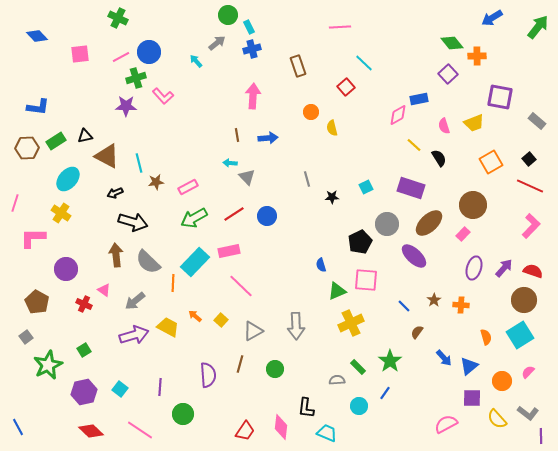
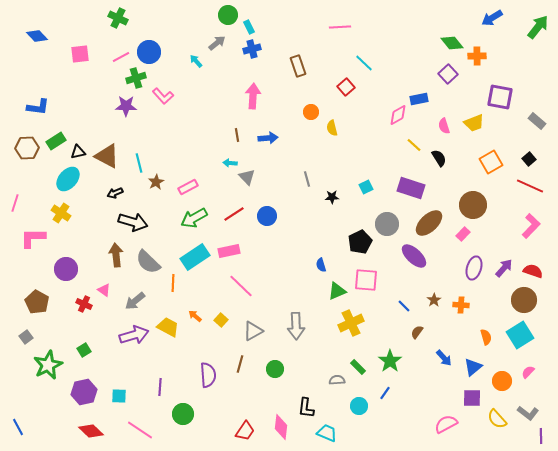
black triangle at (85, 136): moved 7 px left, 16 px down
brown star at (156, 182): rotated 21 degrees counterclockwise
cyan rectangle at (195, 262): moved 5 px up; rotated 12 degrees clockwise
blue triangle at (469, 366): moved 4 px right, 1 px down
cyan square at (120, 389): moved 1 px left, 7 px down; rotated 35 degrees counterclockwise
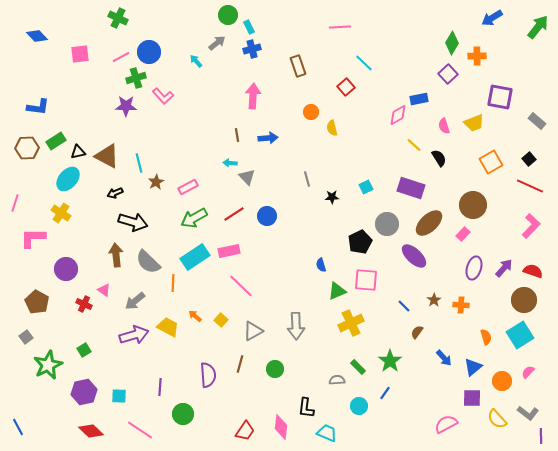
green diamond at (452, 43): rotated 70 degrees clockwise
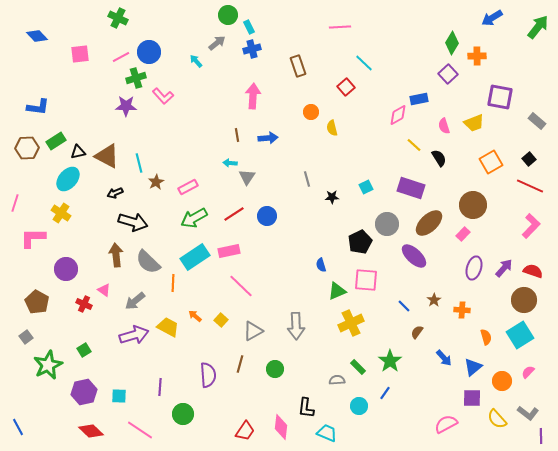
gray triangle at (247, 177): rotated 18 degrees clockwise
orange cross at (461, 305): moved 1 px right, 5 px down
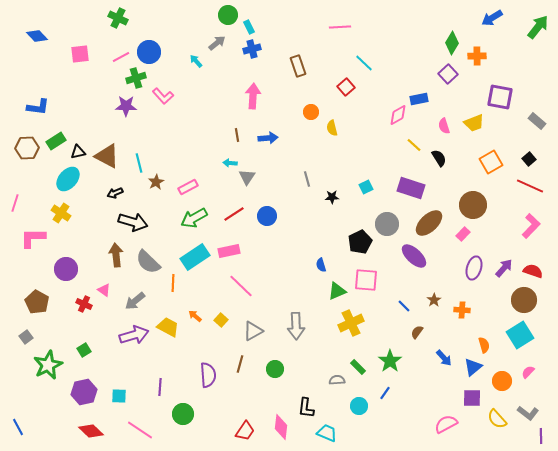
orange semicircle at (486, 337): moved 2 px left, 8 px down
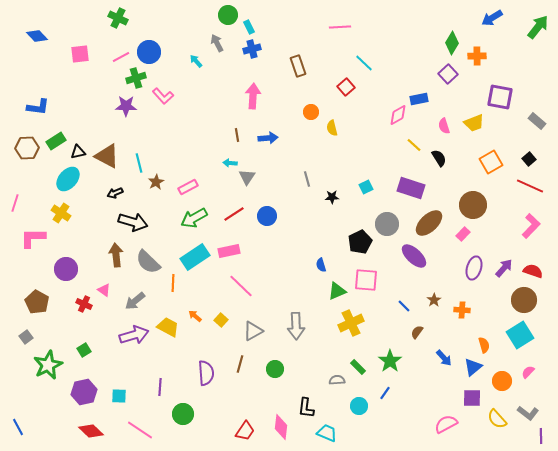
gray arrow at (217, 43): rotated 78 degrees counterclockwise
purple semicircle at (208, 375): moved 2 px left, 2 px up
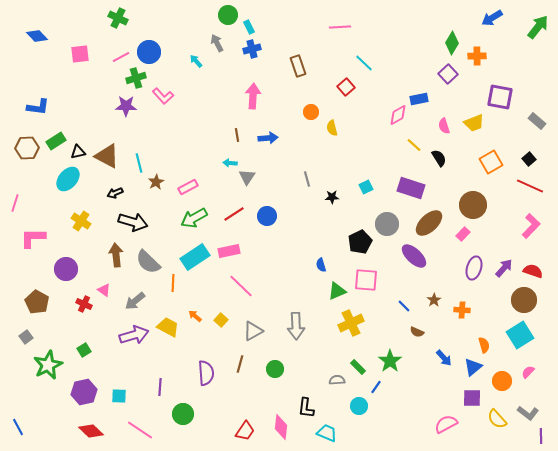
yellow cross at (61, 213): moved 20 px right, 8 px down
brown semicircle at (417, 332): rotated 104 degrees counterclockwise
blue line at (385, 393): moved 9 px left, 6 px up
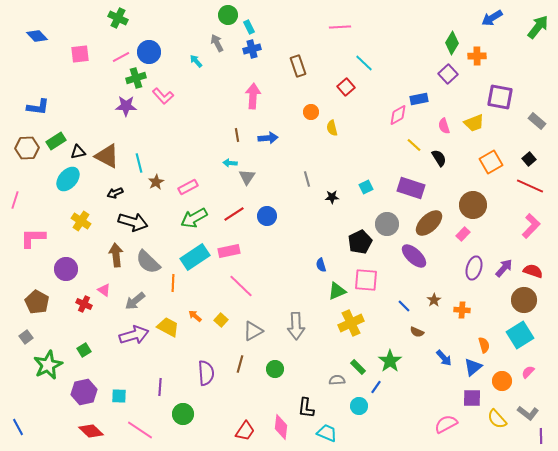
pink line at (15, 203): moved 3 px up
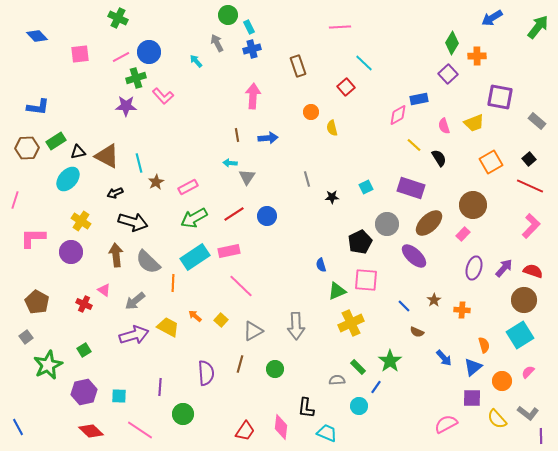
purple circle at (66, 269): moved 5 px right, 17 px up
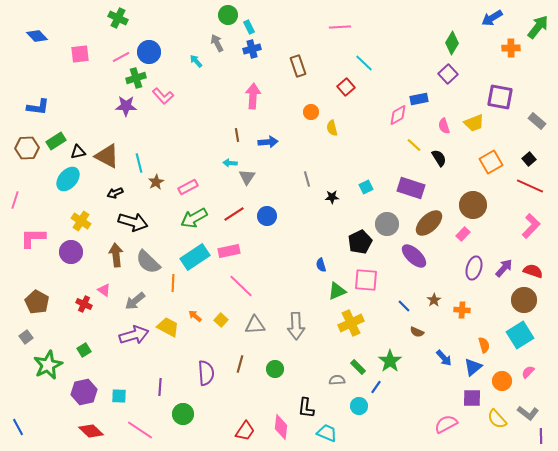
orange cross at (477, 56): moved 34 px right, 8 px up
blue arrow at (268, 138): moved 4 px down
gray triangle at (253, 331): moved 2 px right, 6 px up; rotated 25 degrees clockwise
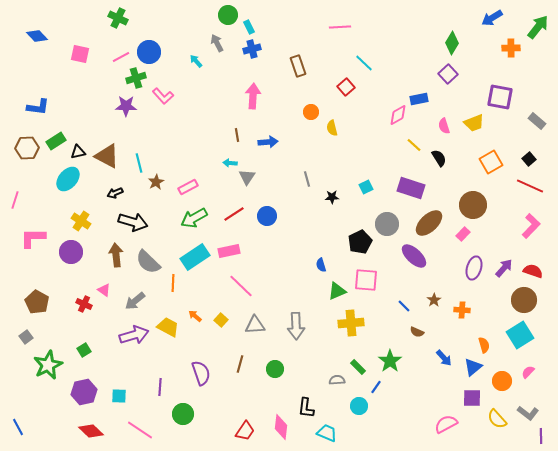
pink square at (80, 54): rotated 18 degrees clockwise
yellow cross at (351, 323): rotated 20 degrees clockwise
purple semicircle at (206, 373): moved 5 px left; rotated 15 degrees counterclockwise
